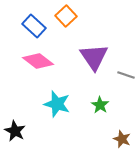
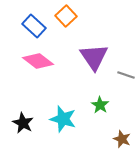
cyan star: moved 6 px right, 15 px down
black star: moved 8 px right, 8 px up
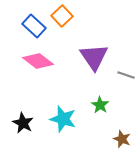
orange square: moved 4 px left
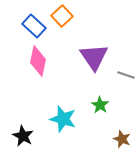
pink diamond: rotated 64 degrees clockwise
black star: moved 13 px down
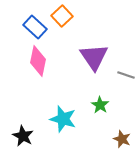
blue rectangle: moved 1 px right, 1 px down
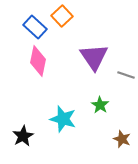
black star: rotated 15 degrees clockwise
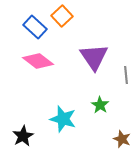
pink diamond: rotated 64 degrees counterclockwise
gray line: rotated 66 degrees clockwise
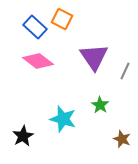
orange square: moved 3 px down; rotated 20 degrees counterclockwise
gray line: moved 1 px left, 4 px up; rotated 30 degrees clockwise
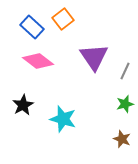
orange square: moved 1 px right; rotated 25 degrees clockwise
blue rectangle: moved 3 px left
green star: moved 25 px right, 1 px up; rotated 24 degrees clockwise
black star: moved 31 px up
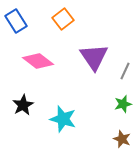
blue rectangle: moved 16 px left, 6 px up; rotated 15 degrees clockwise
green star: moved 2 px left
